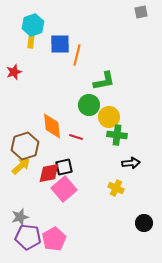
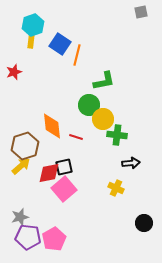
blue square: rotated 35 degrees clockwise
yellow circle: moved 6 px left, 2 px down
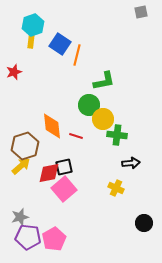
red line: moved 1 px up
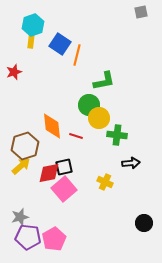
yellow circle: moved 4 px left, 1 px up
yellow cross: moved 11 px left, 6 px up
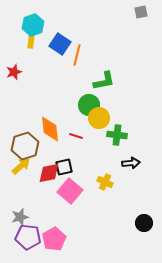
orange diamond: moved 2 px left, 3 px down
pink square: moved 6 px right, 2 px down; rotated 10 degrees counterclockwise
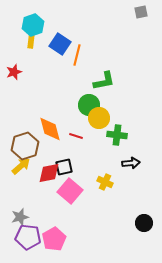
orange diamond: rotated 8 degrees counterclockwise
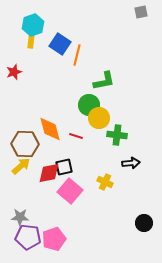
brown hexagon: moved 2 px up; rotated 20 degrees clockwise
gray star: rotated 18 degrees clockwise
pink pentagon: rotated 10 degrees clockwise
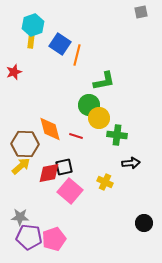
purple pentagon: moved 1 px right
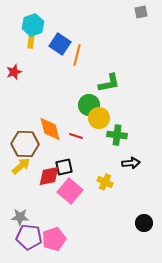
green L-shape: moved 5 px right, 2 px down
red diamond: moved 3 px down
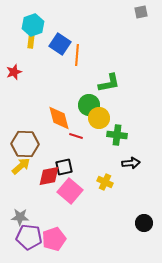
orange line: rotated 10 degrees counterclockwise
orange diamond: moved 9 px right, 11 px up
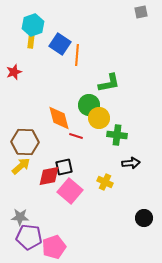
brown hexagon: moved 2 px up
black circle: moved 5 px up
pink pentagon: moved 8 px down
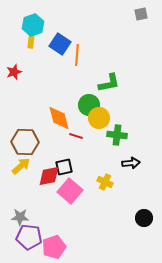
gray square: moved 2 px down
